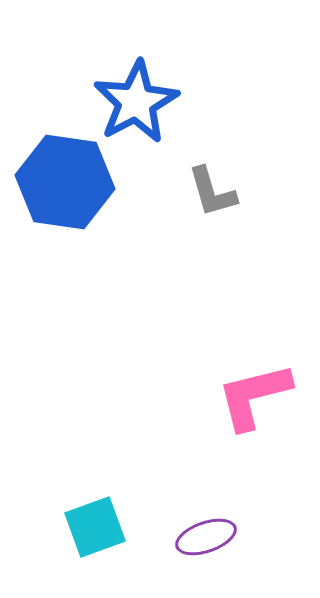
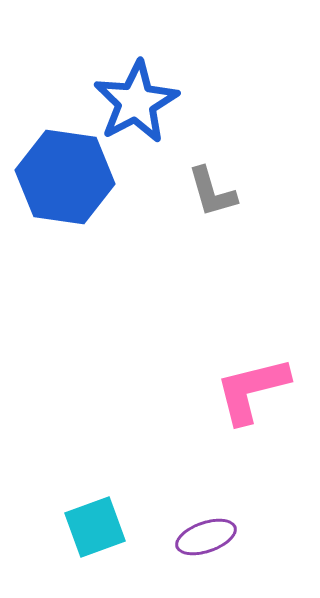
blue hexagon: moved 5 px up
pink L-shape: moved 2 px left, 6 px up
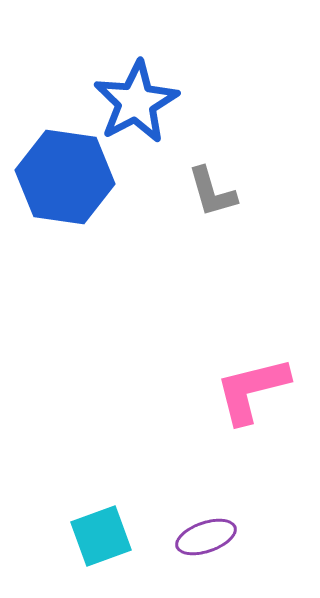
cyan square: moved 6 px right, 9 px down
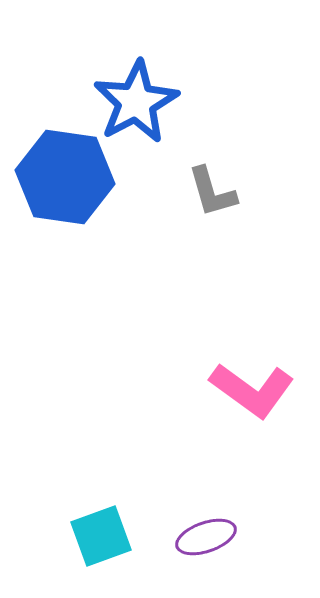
pink L-shape: rotated 130 degrees counterclockwise
